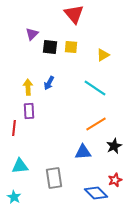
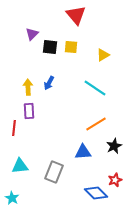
red triangle: moved 2 px right, 1 px down
gray rectangle: moved 6 px up; rotated 30 degrees clockwise
cyan star: moved 2 px left, 1 px down
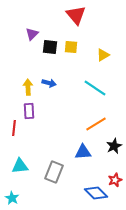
blue arrow: rotated 104 degrees counterclockwise
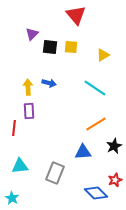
gray rectangle: moved 1 px right, 1 px down
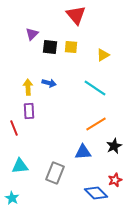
red line: rotated 28 degrees counterclockwise
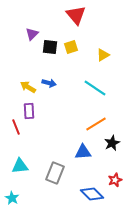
yellow square: rotated 24 degrees counterclockwise
yellow arrow: rotated 56 degrees counterclockwise
red line: moved 2 px right, 1 px up
black star: moved 2 px left, 3 px up
blue diamond: moved 4 px left, 1 px down
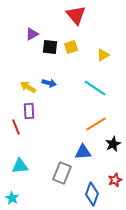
purple triangle: rotated 16 degrees clockwise
black star: moved 1 px right, 1 px down
gray rectangle: moved 7 px right
blue diamond: rotated 65 degrees clockwise
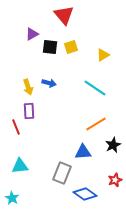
red triangle: moved 12 px left
yellow arrow: rotated 140 degrees counterclockwise
black star: moved 1 px down
blue diamond: moved 7 px left; rotated 75 degrees counterclockwise
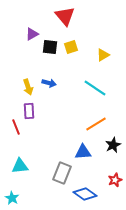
red triangle: moved 1 px right, 1 px down
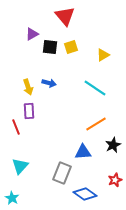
cyan triangle: rotated 42 degrees counterclockwise
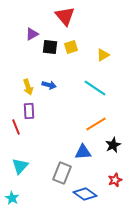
blue arrow: moved 2 px down
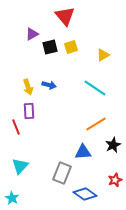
black square: rotated 21 degrees counterclockwise
